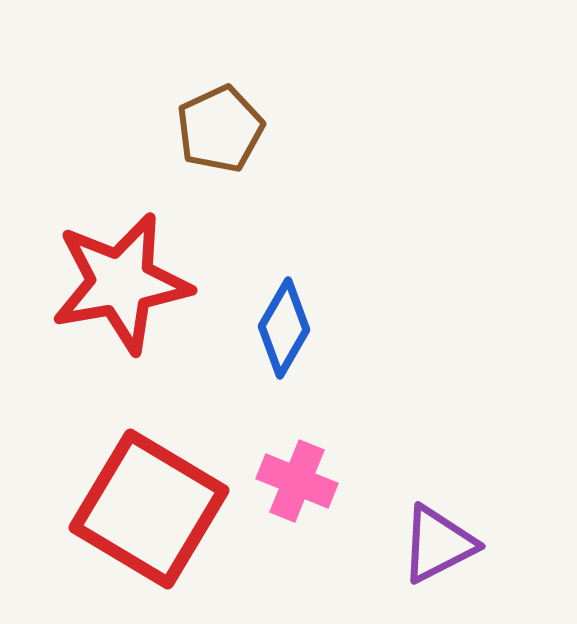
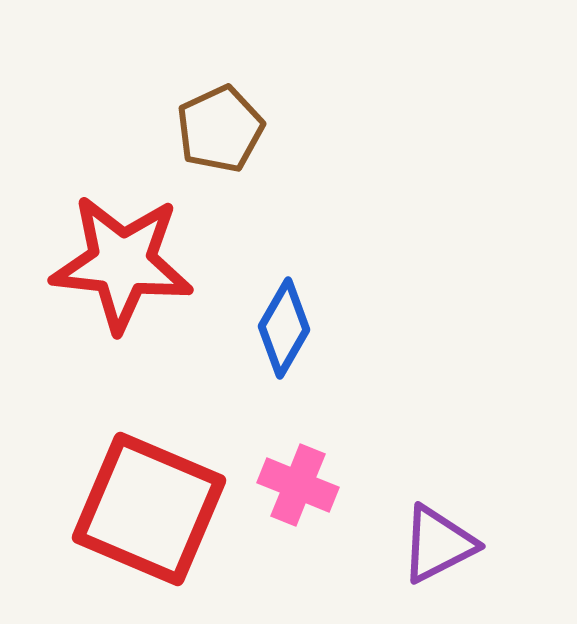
red star: moved 1 px right, 20 px up; rotated 16 degrees clockwise
pink cross: moved 1 px right, 4 px down
red square: rotated 8 degrees counterclockwise
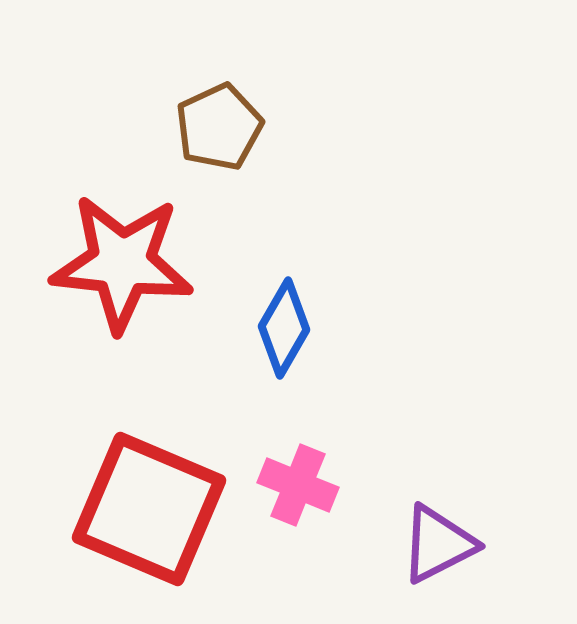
brown pentagon: moved 1 px left, 2 px up
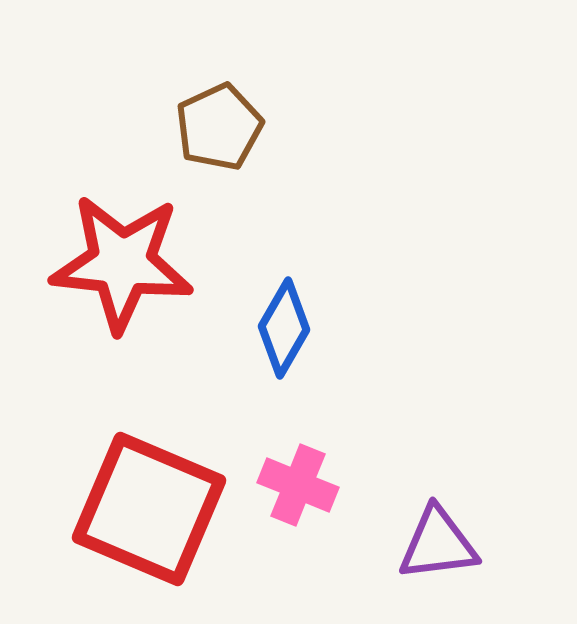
purple triangle: rotated 20 degrees clockwise
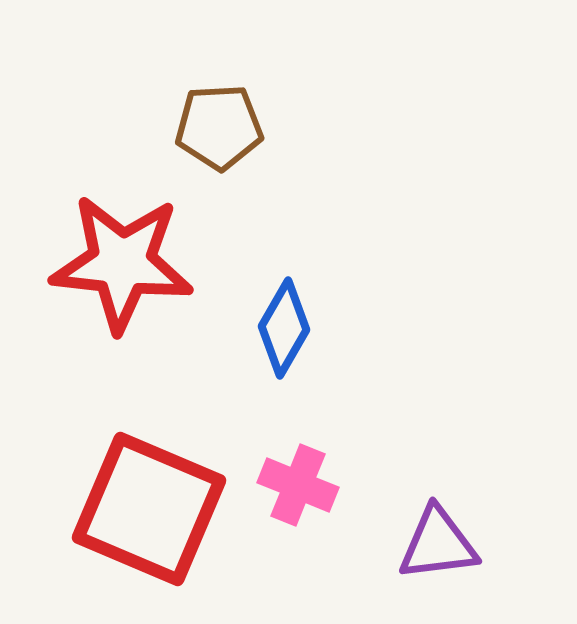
brown pentagon: rotated 22 degrees clockwise
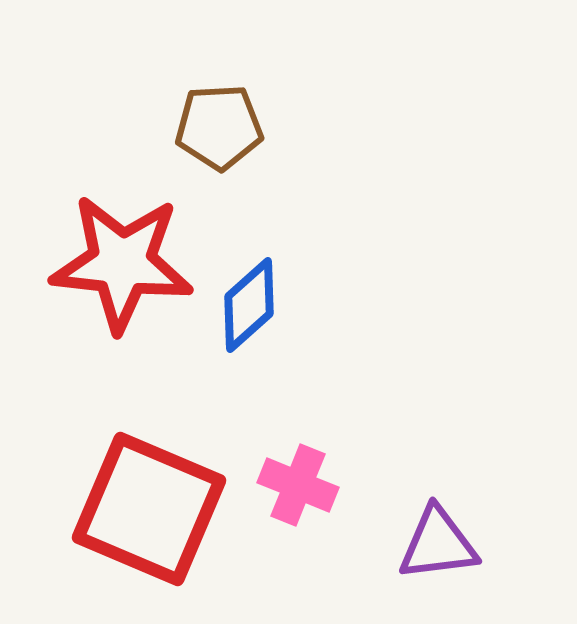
blue diamond: moved 35 px left, 23 px up; rotated 18 degrees clockwise
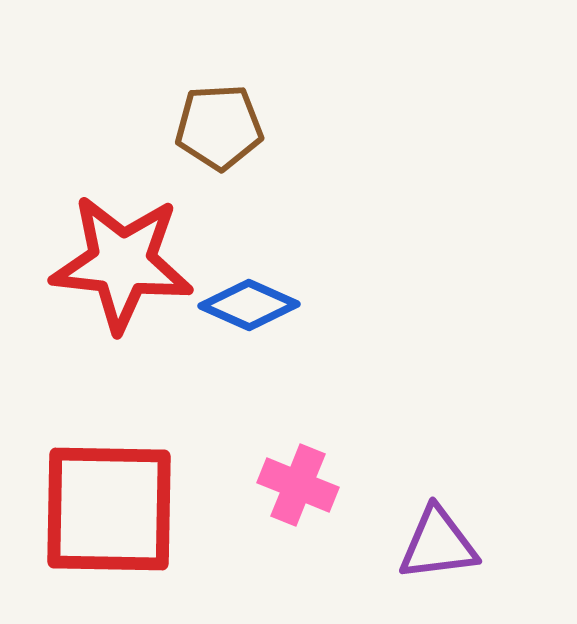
blue diamond: rotated 66 degrees clockwise
red square: moved 40 px left; rotated 22 degrees counterclockwise
